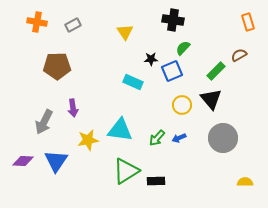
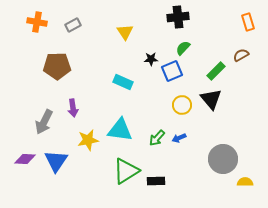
black cross: moved 5 px right, 3 px up; rotated 15 degrees counterclockwise
brown semicircle: moved 2 px right
cyan rectangle: moved 10 px left
gray circle: moved 21 px down
purple diamond: moved 2 px right, 2 px up
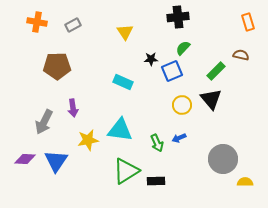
brown semicircle: rotated 42 degrees clockwise
green arrow: moved 5 px down; rotated 66 degrees counterclockwise
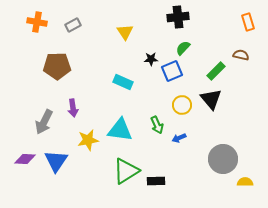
green arrow: moved 18 px up
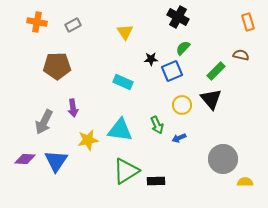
black cross: rotated 35 degrees clockwise
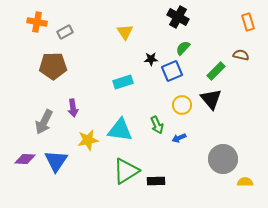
gray rectangle: moved 8 px left, 7 px down
brown pentagon: moved 4 px left
cyan rectangle: rotated 42 degrees counterclockwise
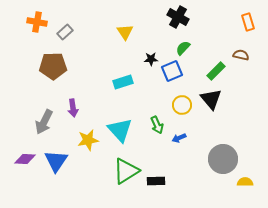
gray rectangle: rotated 14 degrees counterclockwise
cyan triangle: rotated 40 degrees clockwise
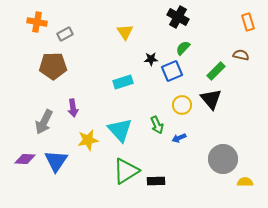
gray rectangle: moved 2 px down; rotated 14 degrees clockwise
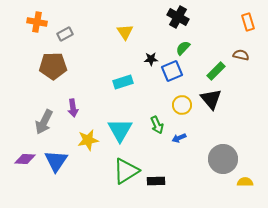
cyan triangle: rotated 12 degrees clockwise
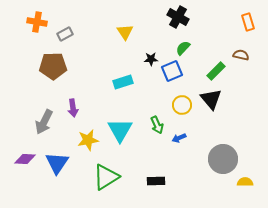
blue triangle: moved 1 px right, 2 px down
green triangle: moved 20 px left, 6 px down
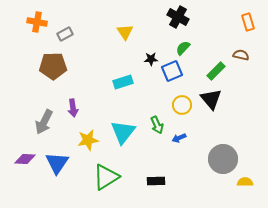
cyan triangle: moved 3 px right, 2 px down; rotated 8 degrees clockwise
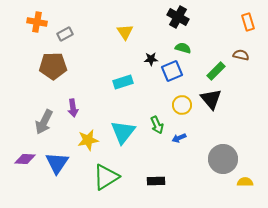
green semicircle: rotated 63 degrees clockwise
